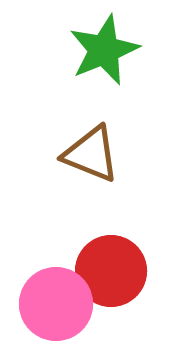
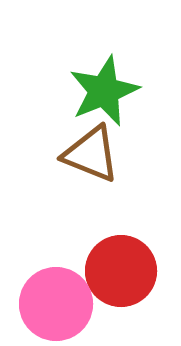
green star: moved 41 px down
red circle: moved 10 px right
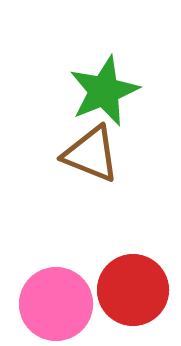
red circle: moved 12 px right, 19 px down
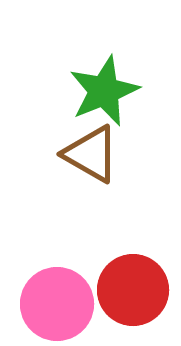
brown triangle: rotated 8 degrees clockwise
pink circle: moved 1 px right
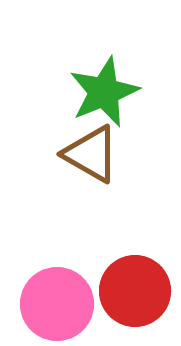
green star: moved 1 px down
red circle: moved 2 px right, 1 px down
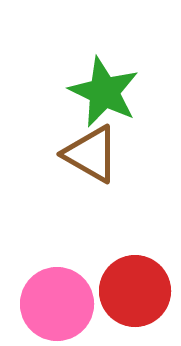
green star: rotated 24 degrees counterclockwise
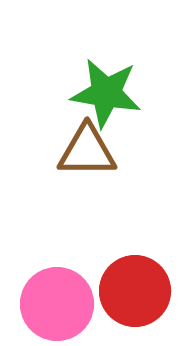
green star: moved 2 px right, 1 px down; rotated 16 degrees counterclockwise
brown triangle: moved 4 px left, 3 px up; rotated 30 degrees counterclockwise
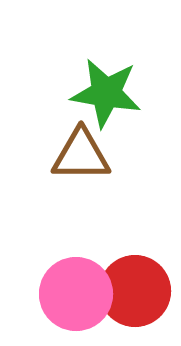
brown triangle: moved 6 px left, 4 px down
pink circle: moved 19 px right, 10 px up
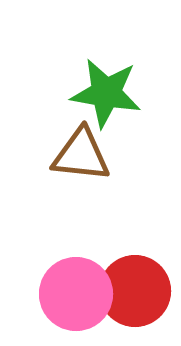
brown triangle: rotated 6 degrees clockwise
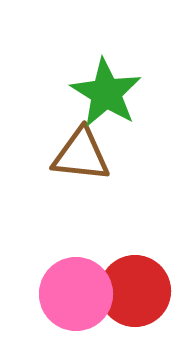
green star: rotated 22 degrees clockwise
